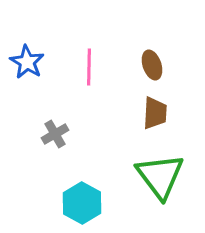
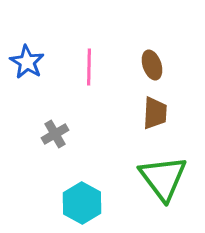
green triangle: moved 3 px right, 2 px down
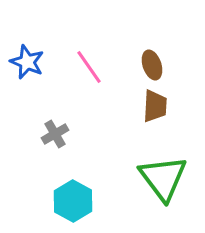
blue star: rotated 8 degrees counterclockwise
pink line: rotated 36 degrees counterclockwise
brown trapezoid: moved 7 px up
cyan hexagon: moved 9 px left, 2 px up
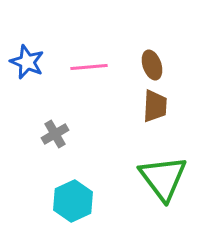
pink line: rotated 60 degrees counterclockwise
cyan hexagon: rotated 6 degrees clockwise
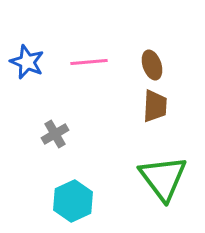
pink line: moved 5 px up
